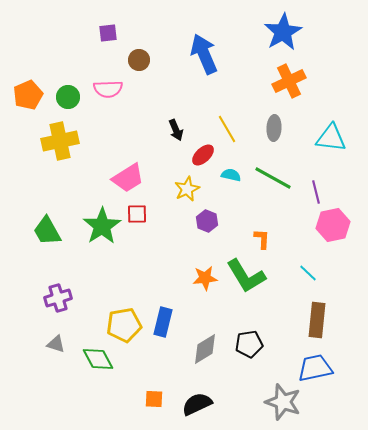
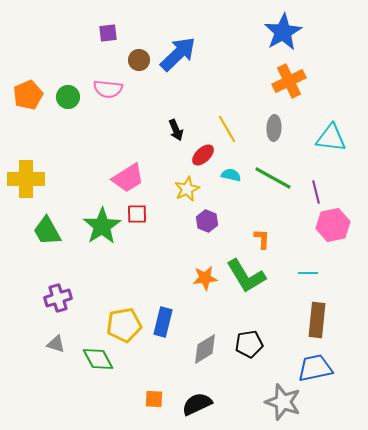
blue arrow: moved 26 px left; rotated 69 degrees clockwise
pink semicircle: rotated 8 degrees clockwise
yellow cross: moved 34 px left, 38 px down; rotated 12 degrees clockwise
cyan line: rotated 42 degrees counterclockwise
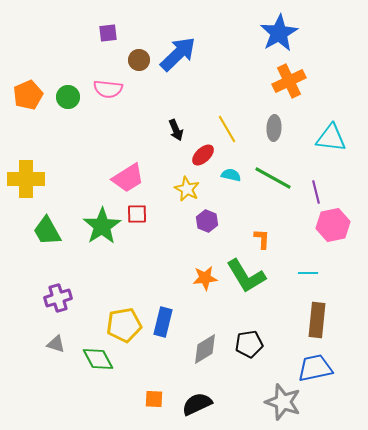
blue star: moved 4 px left, 1 px down
yellow star: rotated 20 degrees counterclockwise
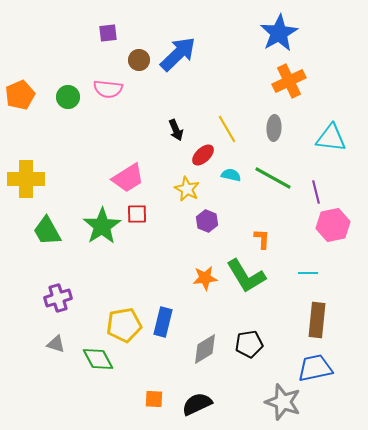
orange pentagon: moved 8 px left
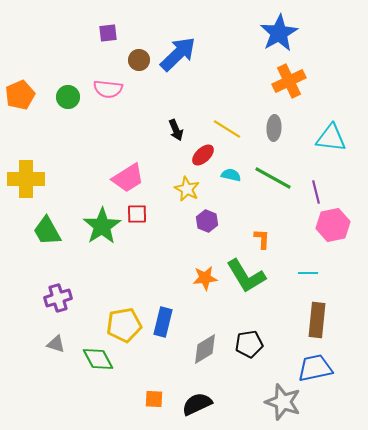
yellow line: rotated 28 degrees counterclockwise
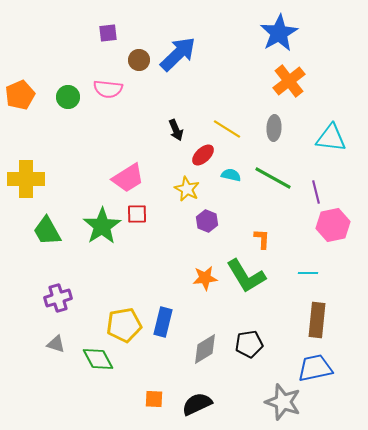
orange cross: rotated 12 degrees counterclockwise
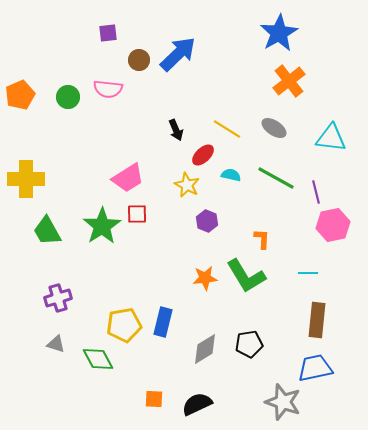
gray ellipse: rotated 60 degrees counterclockwise
green line: moved 3 px right
yellow star: moved 4 px up
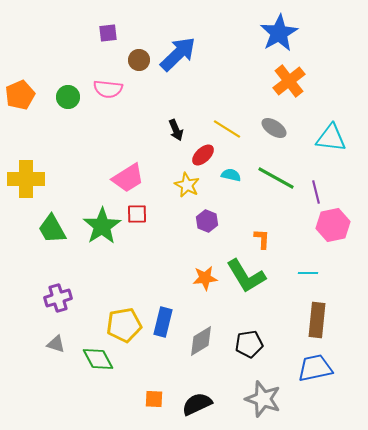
green trapezoid: moved 5 px right, 2 px up
gray diamond: moved 4 px left, 8 px up
gray star: moved 20 px left, 3 px up
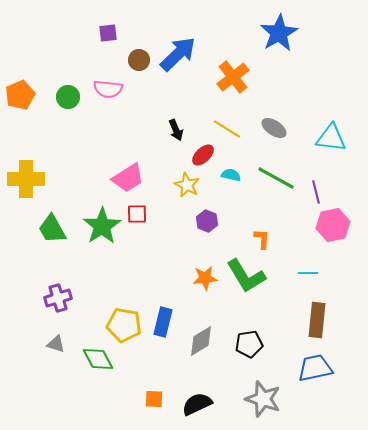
orange cross: moved 56 px left, 4 px up
yellow pentagon: rotated 20 degrees clockwise
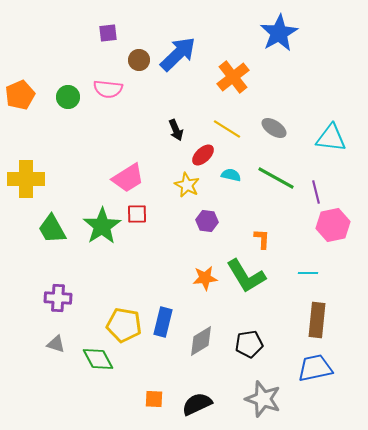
purple hexagon: rotated 15 degrees counterclockwise
purple cross: rotated 20 degrees clockwise
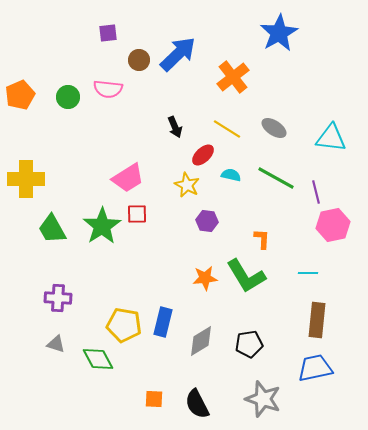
black arrow: moved 1 px left, 3 px up
black semicircle: rotated 92 degrees counterclockwise
